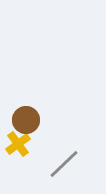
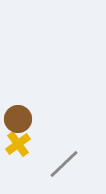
brown circle: moved 8 px left, 1 px up
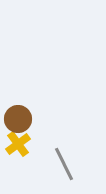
gray line: rotated 72 degrees counterclockwise
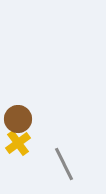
yellow cross: moved 1 px up
